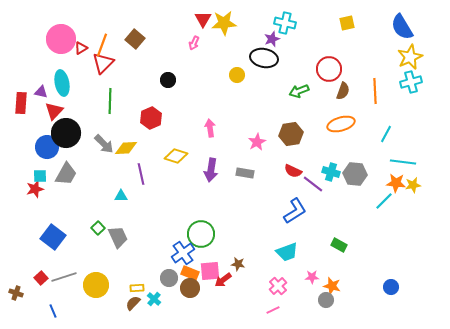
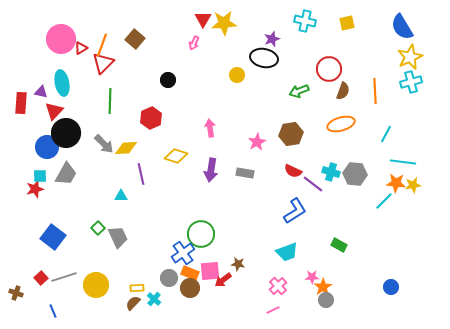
cyan cross at (285, 23): moved 20 px right, 2 px up
orange star at (332, 286): moved 9 px left, 1 px down; rotated 24 degrees clockwise
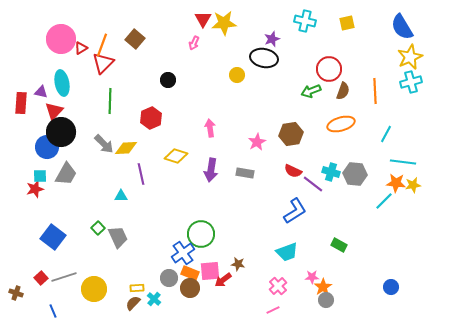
green arrow at (299, 91): moved 12 px right
black circle at (66, 133): moved 5 px left, 1 px up
yellow circle at (96, 285): moved 2 px left, 4 px down
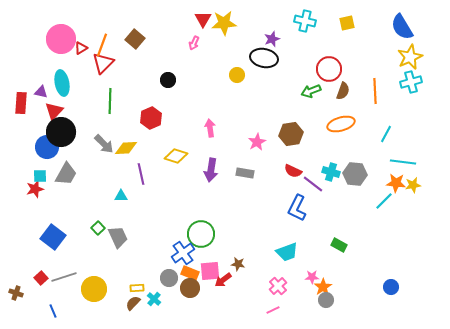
blue L-shape at (295, 211): moved 2 px right, 3 px up; rotated 148 degrees clockwise
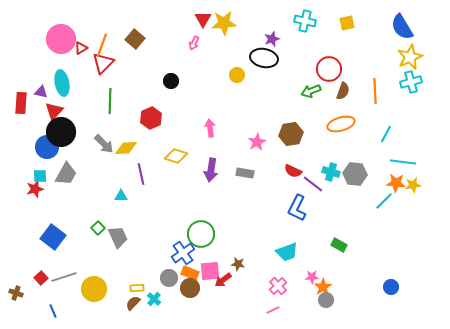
black circle at (168, 80): moved 3 px right, 1 px down
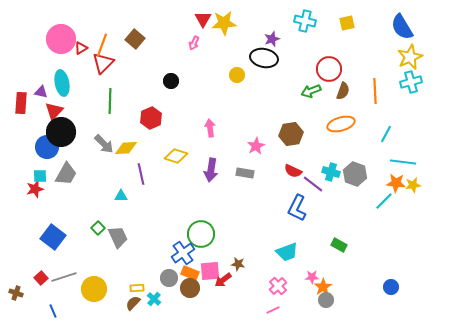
pink star at (257, 142): moved 1 px left, 4 px down
gray hexagon at (355, 174): rotated 15 degrees clockwise
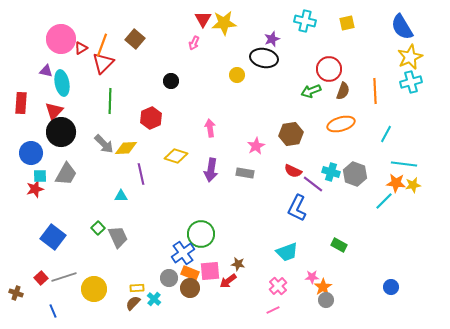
purple triangle at (41, 92): moved 5 px right, 21 px up
blue circle at (47, 147): moved 16 px left, 6 px down
cyan line at (403, 162): moved 1 px right, 2 px down
red arrow at (223, 280): moved 5 px right, 1 px down
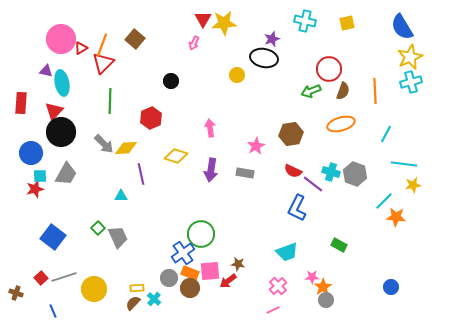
orange star at (396, 183): moved 34 px down
